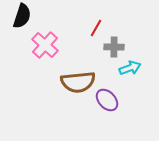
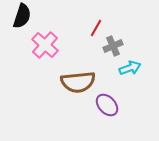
gray cross: moved 1 px left, 1 px up; rotated 24 degrees counterclockwise
purple ellipse: moved 5 px down
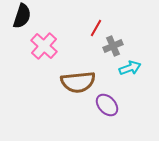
pink cross: moved 1 px left, 1 px down
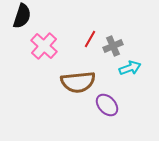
red line: moved 6 px left, 11 px down
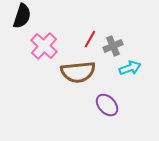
brown semicircle: moved 10 px up
